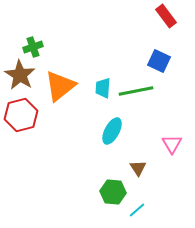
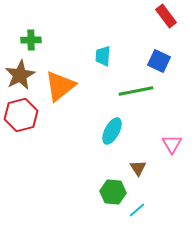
green cross: moved 2 px left, 7 px up; rotated 18 degrees clockwise
brown star: rotated 12 degrees clockwise
cyan trapezoid: moved 32 px up
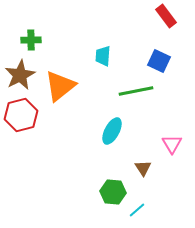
brown triangle: moved 5 px right
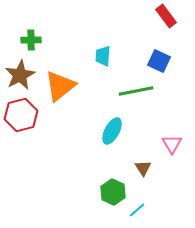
green hexagon: rotated 20 degrees clockwise
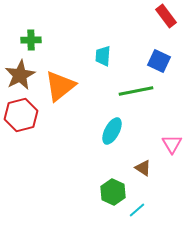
brown triangle: rotated 24 degrees counterclockwise
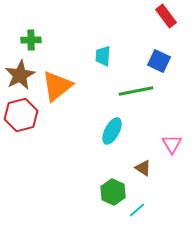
orange triangle: moved 3 px left
